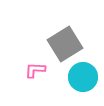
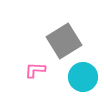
gray square: moved 1 px left, 3 px up
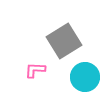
cyan circle: moved 2 px right
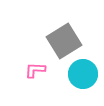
cyan circle: moved 2 px left, 3 px up
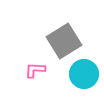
cyan circle: moved 1 px right
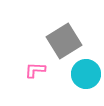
cyan circle: moved 2 px right
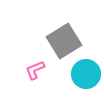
pink L-shape: rotated 25 degrees counterclockwise
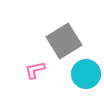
pink L-shape: rotated 10 degrees clockwise
